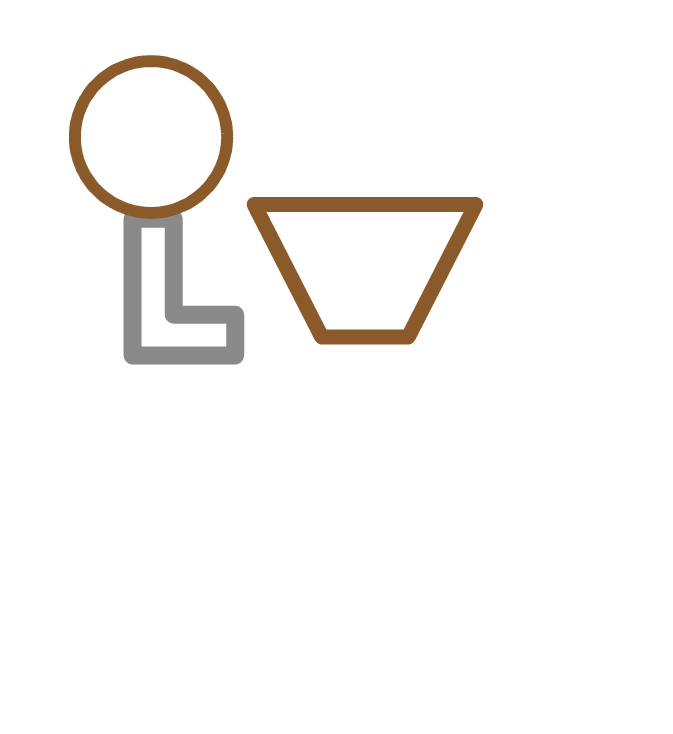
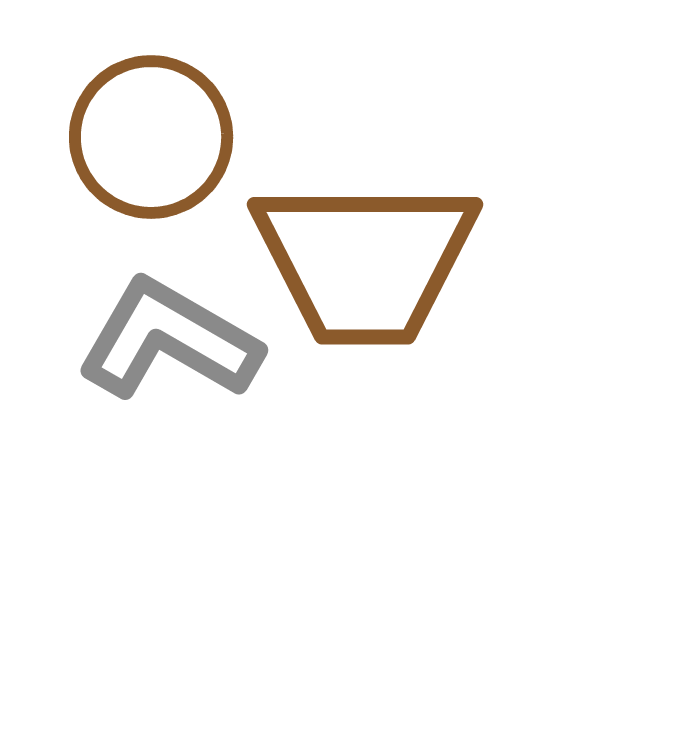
gray L-shape: moved 38 px down; rotated 120 degrees clockwise
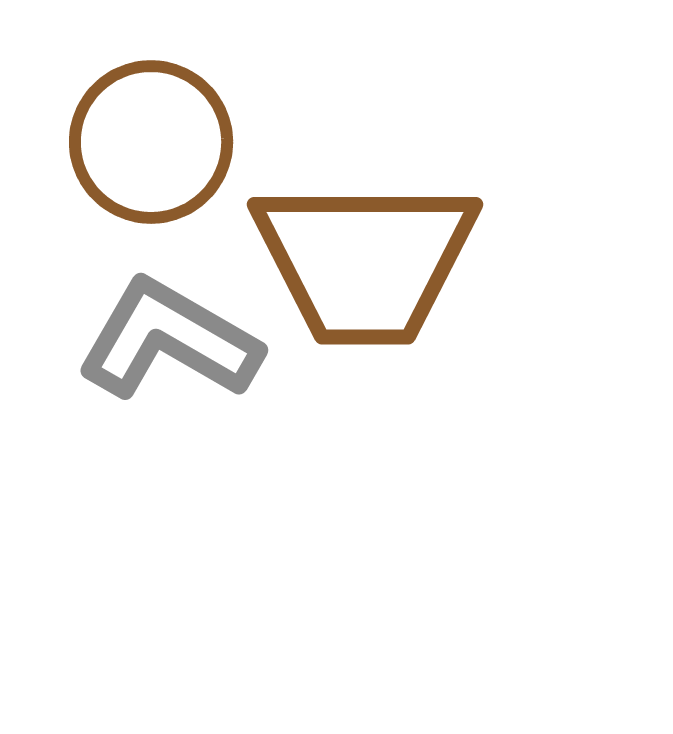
brown circle: moved 5 px down
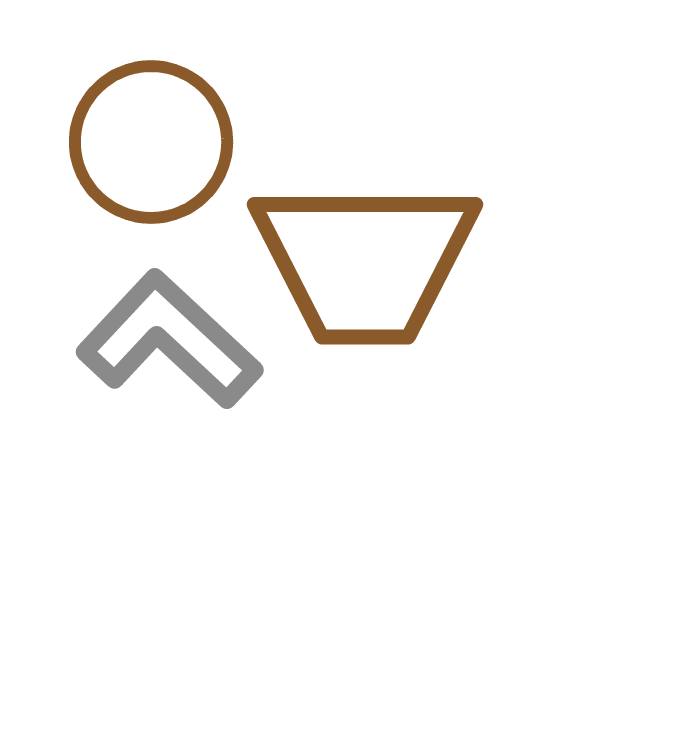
gray L-shape: rotated 13 degrees clockwise
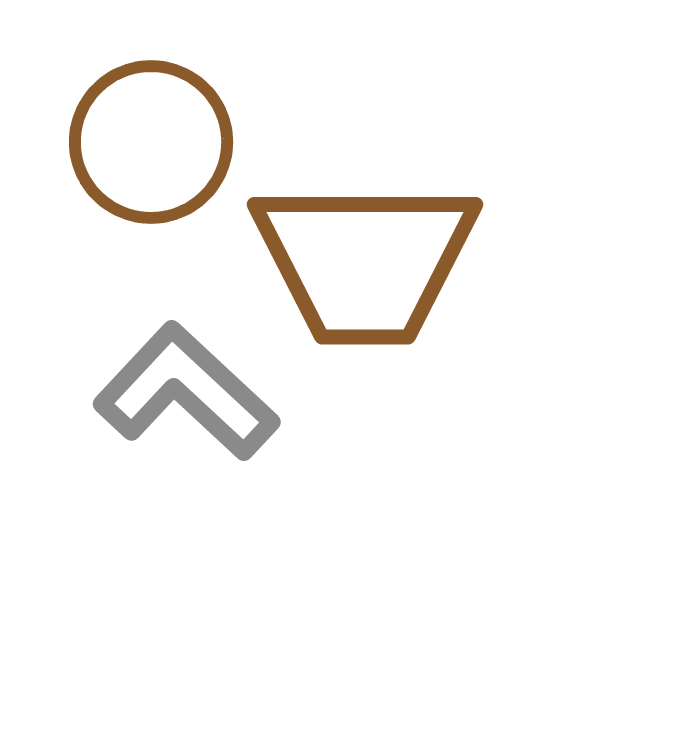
gray L-shape: moved 17 px right, 52 px down
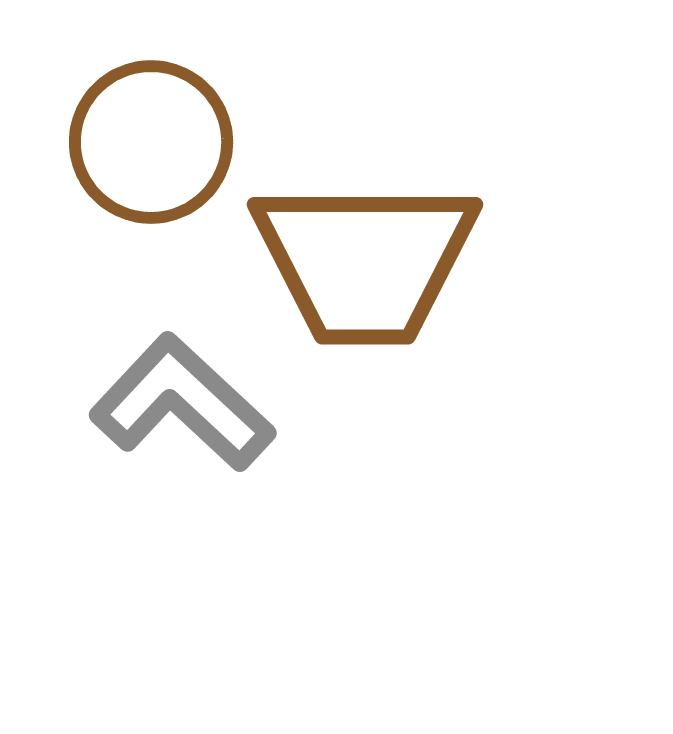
gray L-shape: moved 4 px left, 11 px down
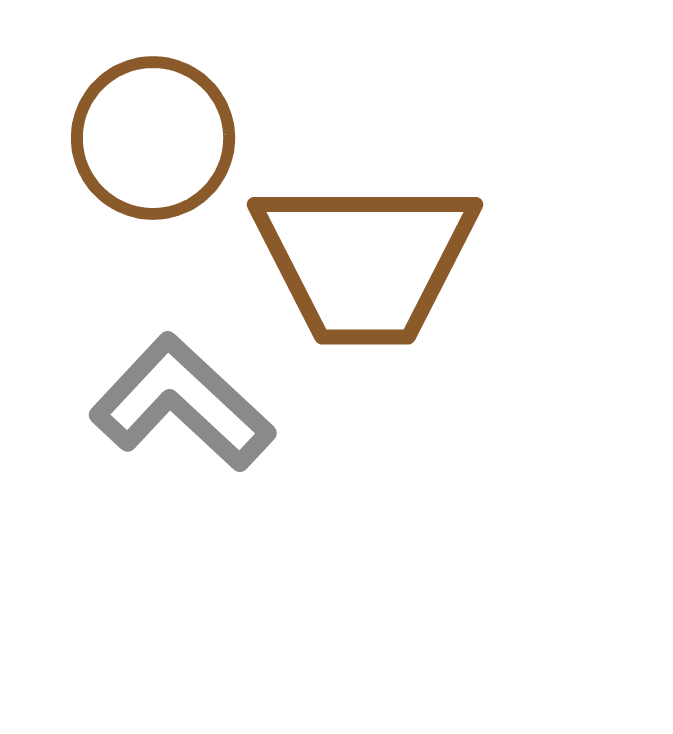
brown circle: moved 2 px right, 4 px up
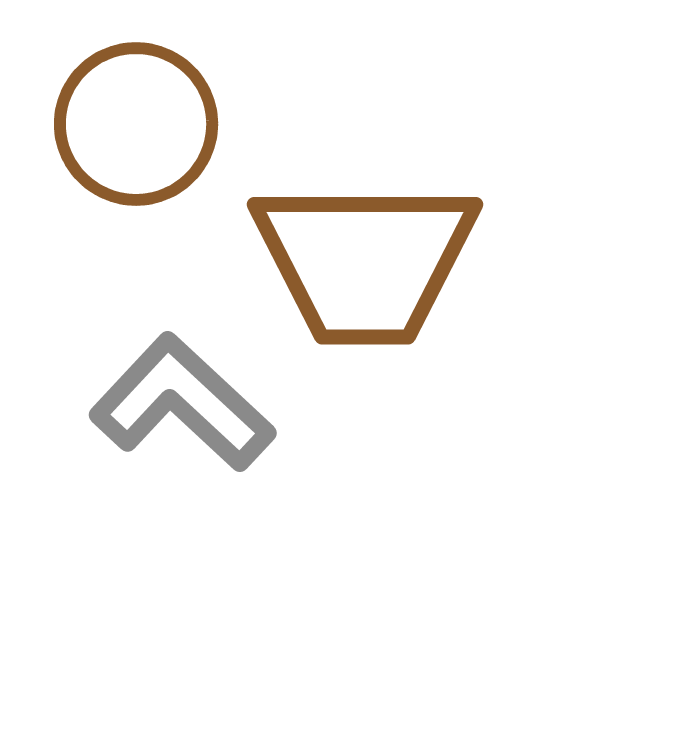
brown circle: moved 17 px left, 14 px up
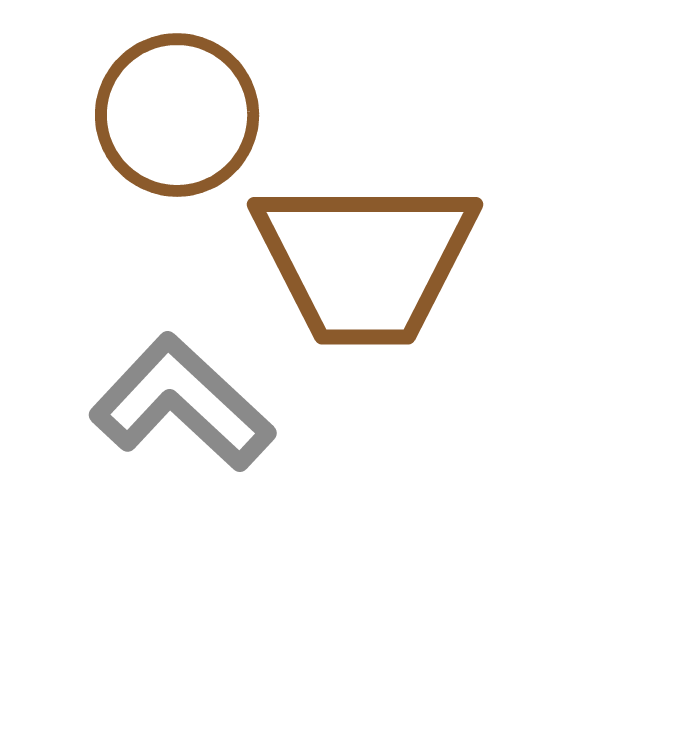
brown circle: moved 41 px right, 9 px up
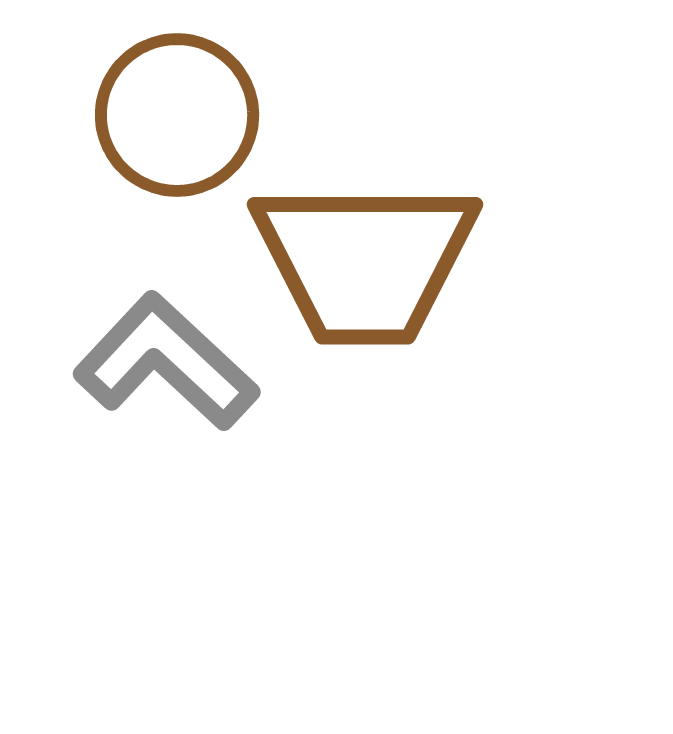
gray L-shape: moved 16 px left, 41 px up
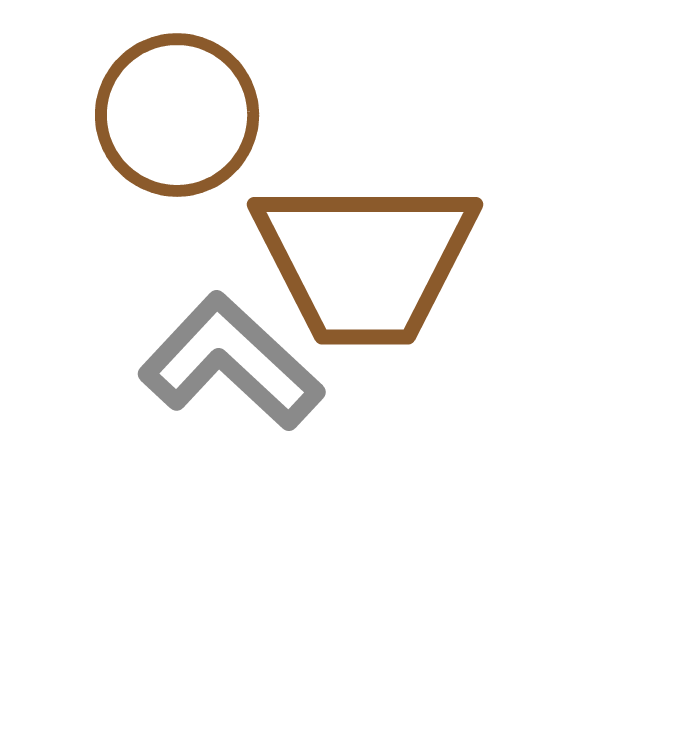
gray L-shape: moved 65 px right
